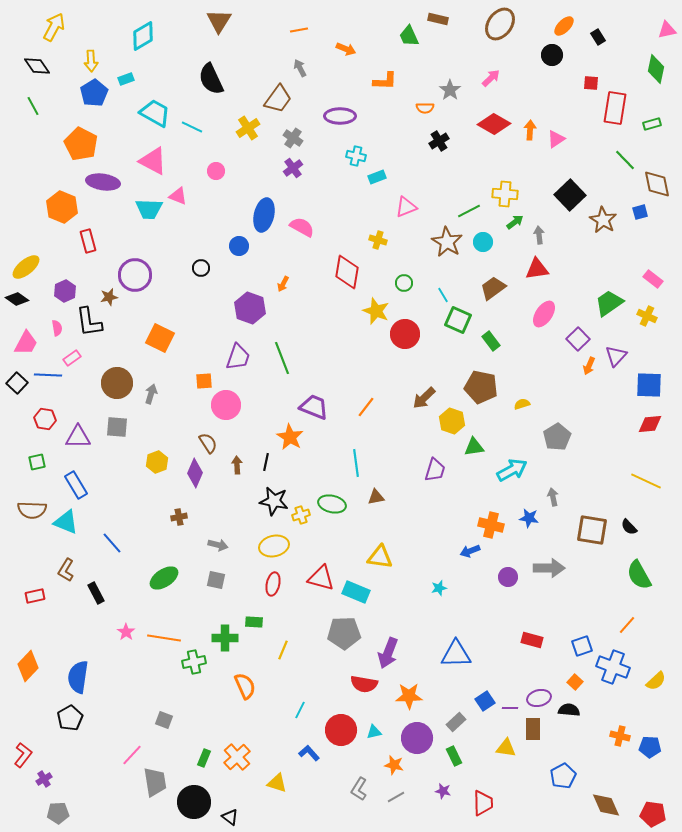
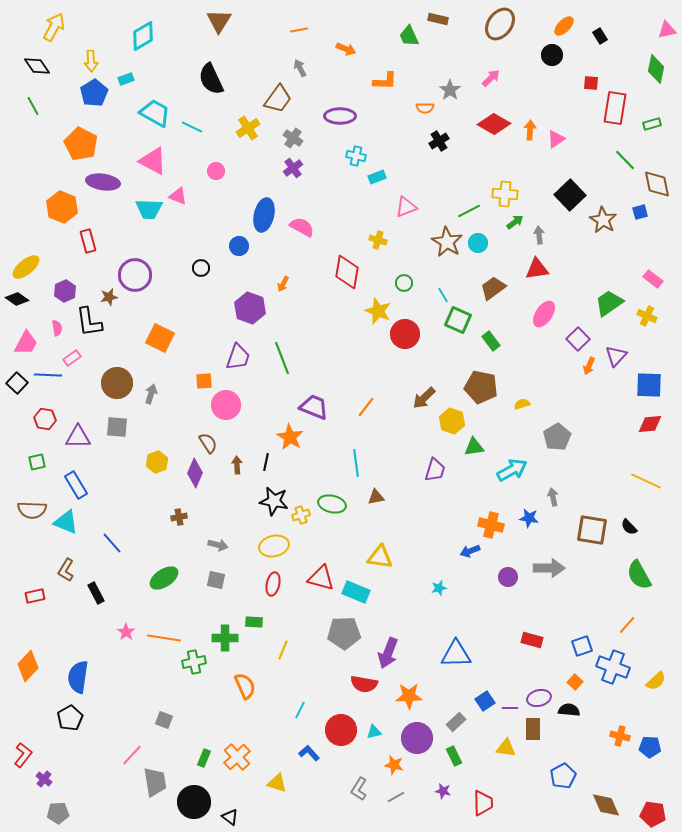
black rectangle at (598, 37): moved 2 px right, 1 px up
cyan circle at (483, 242): moved 5 px left, 1 px down
yellow star at (376, 311): moved 2 px right
purple cross at (44, 779): rotated 21 degrees counterclockwise
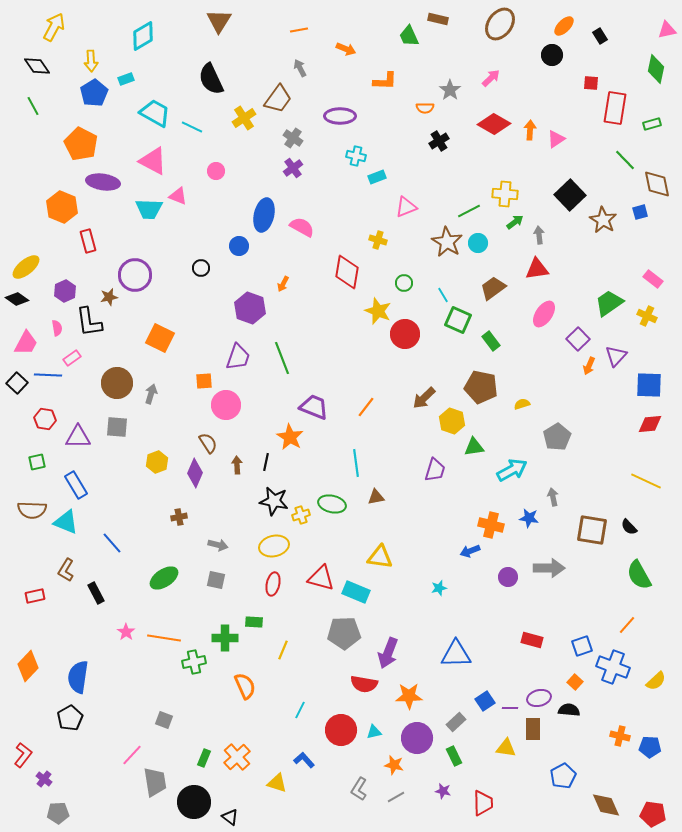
yellow cross at (248, 128): moved 4 px left, 10 px up
blue L-shape at (309, 753): moved 5 px left, 7 px down
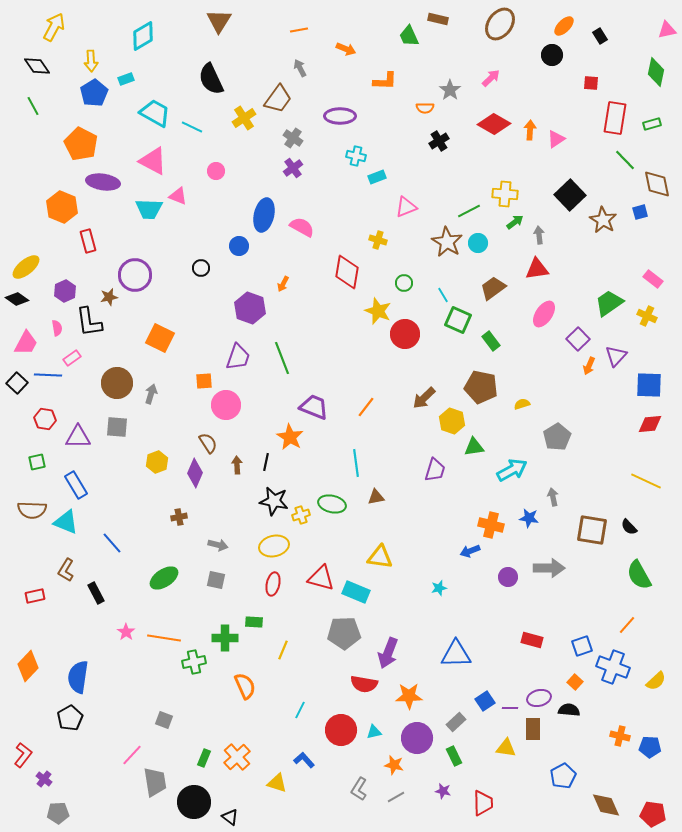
green diamond at (656, 69): moved 3 px down
red rectangle at (615, 108): moved 10 px down
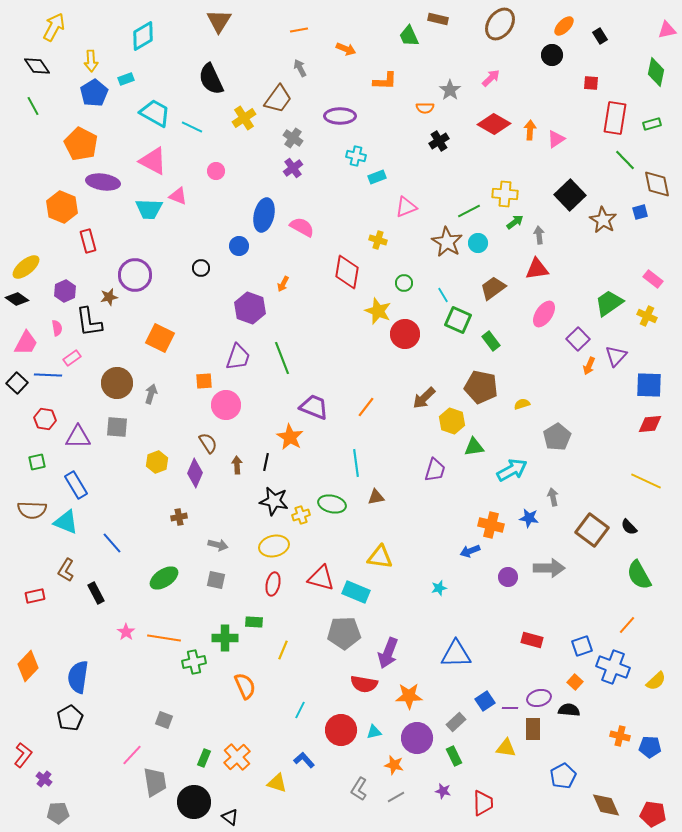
brown square at (592, 530): rotated 28 degrees clockwise
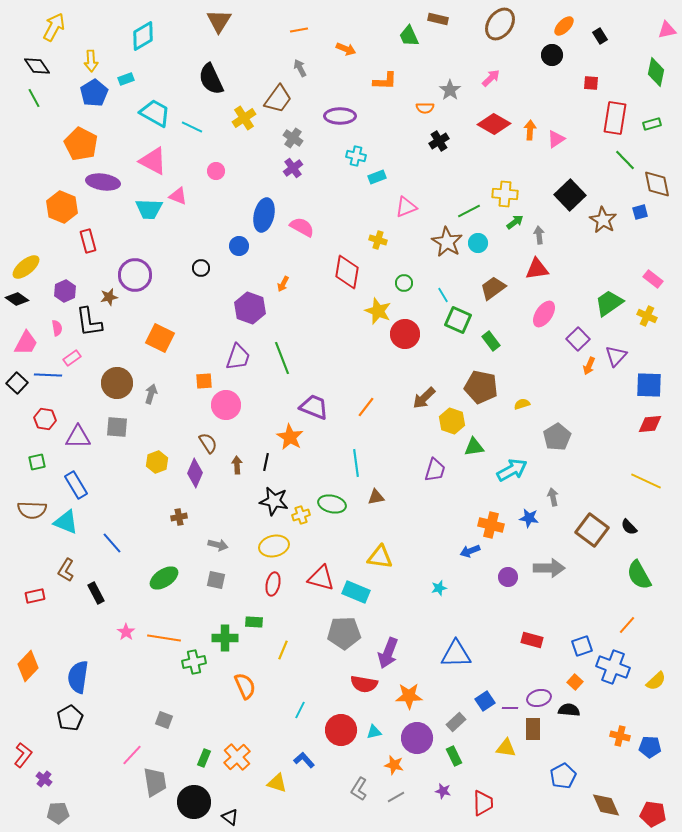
green line at (33, 106): moved 1 px right, 8 px up
